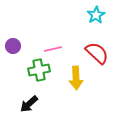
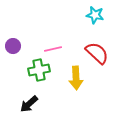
cyan star: moved 1 px left; rotated 30 degrees counterclockwise
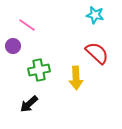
pink line: moved 26 px left, 24 px up; rotated 48 degrees clockwise
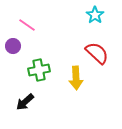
cyan star: rotated 24 degrees clockwise
black arrow: moved 4 px left, 2 px up
